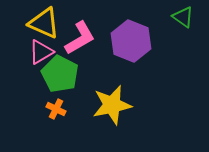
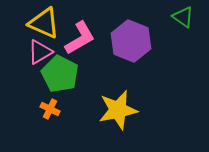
pink triangle: moved 1 px left
yellow star: moved 6 px right, 5 px down
orange cross: moved 6 px left
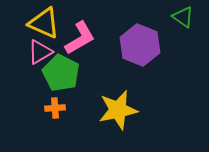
purple hexagon: moved 9 px right, 4 px down
green pentagon: moved 1 px right, 1 px up
orange cross: moved 5 px right, 1 px up; rotated 30 degrees counterclockwise
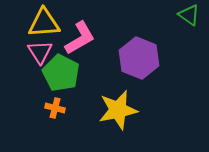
green triangle: moved 6 px right, 2 px up
yellow triangle: rotated 28 degrees counterclockwise
purple hexagon: moved 1 px left, 13 px down
pink triangle: rotated 32 degrees counterclockwise
orange cross: rotated 18 degrees clockwise
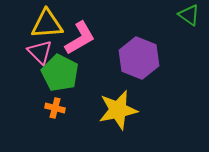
yellow triangle: moved 3 px right, 1 px down
pink triangle: rotated 12 degrees counterclockwise
green pentagon: moved 1 px left
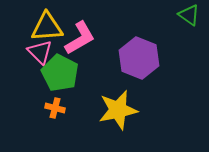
yellow triangle: moved 3 px down
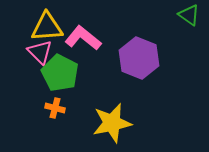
pink L-shape: moved 3 px right; rotated 111 degrees counterclockwise
yellow star: moved 6 px left, 13 px down
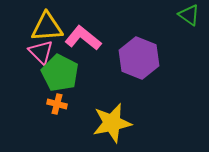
pink triangle: moved 1 px right
orange cross: moved 2 px right, 4 px up
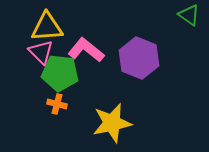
pink L-shape: moved 3 px right, 12 px down
green pentagon: rotated 21 degrees counterclockwise
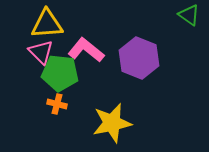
yellow triangle: moved 3 px up
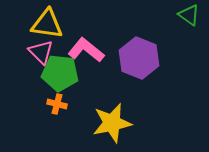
yellow triangle: rotated 12 degrees clockwise
